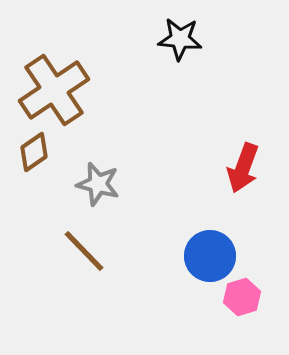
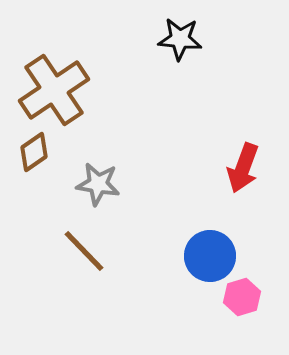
gray star: rotated 6 degrees counterclockwise
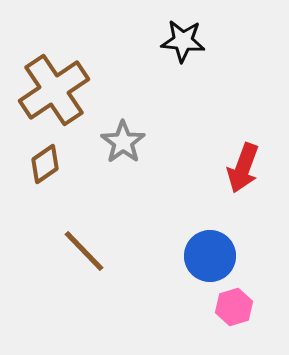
black star: moved 3 px right, 2 px down
brown diamond: moved 11 px right, 12 px down
gray star: moved 25 px right, 42 px up; rotated 27 degrees clockwise
pink hexagon: moved 8 px left, 10 px down
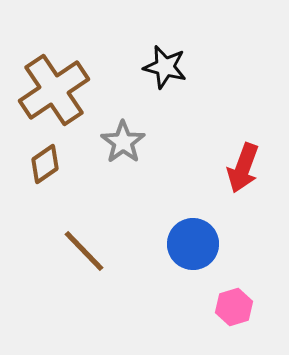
black star: moved 18 px left, 26 px down; rotated 9 degrees clockwise
blue circle: moved 17 px left, 12 px up
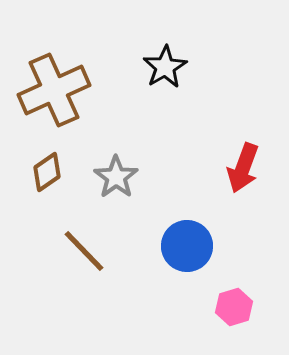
black star: rotated 27 degrees clockwise
brown cross: rotated 10 degrees clockwise
gray star: moved 7 px left, 35 px down
brown diamond: moved 2 px right, 8 px down
blue circle: moved 6 px left, 2 px down
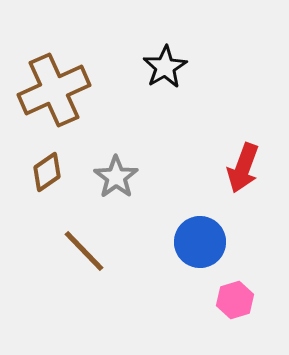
blue circle: moved 13 px right, 4 px up
pink hexagon: moved 1 px right, 7 px up
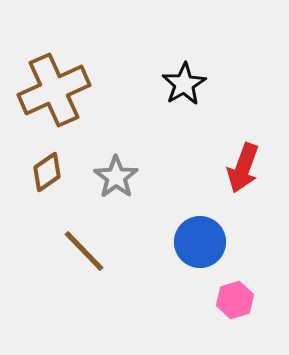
black star: moved 19 px right, 17 px down
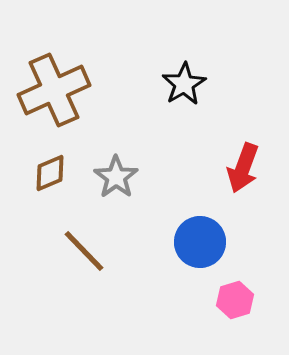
brown diamond: moved 3 px right, 1 px down; rotated 12 degrees clockwise
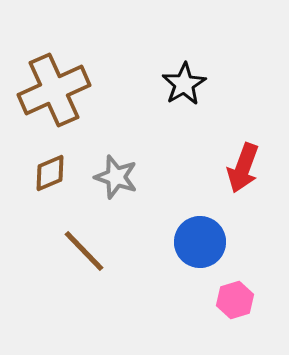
gray star: rotated 18 degrees counterclockwise
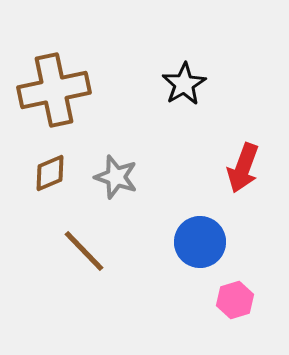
brown cross: rotated 12 degrees clockwise
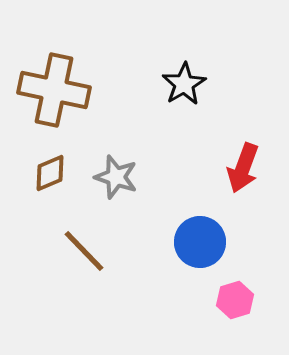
brown cross: rotated 24 degrees clockwise
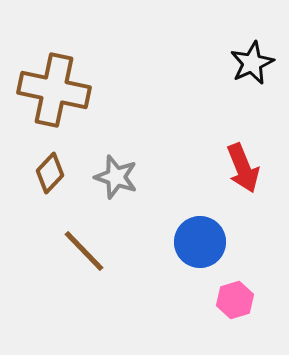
black star: moved 68 px right, 21 px up; rotated 6 degrees clockwise
red arrow: rotated 42 degrees counterclockwise
brown diamond: rotated 24 degrees counterclockwise
